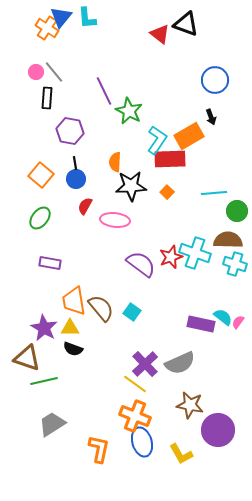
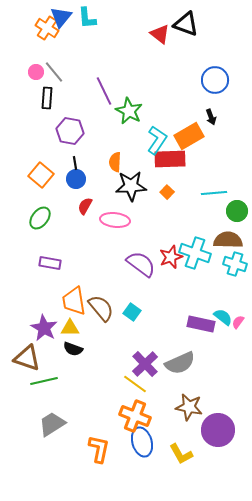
brown star at (190, 405): moved 1 px left, 2 px down
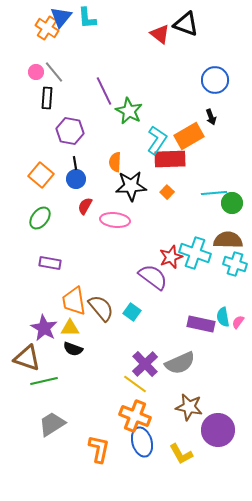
green circle at (237, 211): moved 5 px left, 8 px up
purple semicircle at (141, 264): moved 12 px right, 13 px down
cyan semicircle at (223, 317): rotated 138 degrees counterclockwise
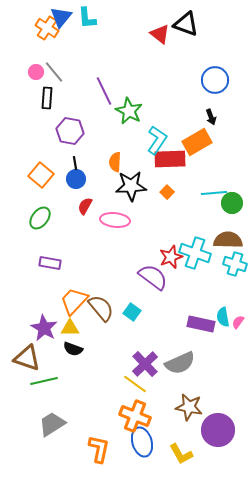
orange rectangle at (189, 136): moved 8 px right, 6 px down
orange trapezoid at (74, 301): rotated 52 degrees clockwise
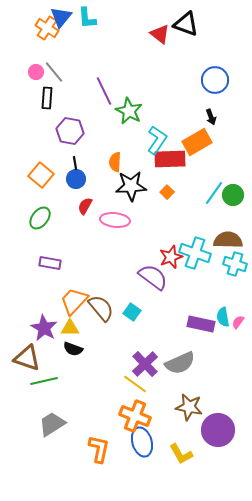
cyan line at (214, 193): rotated 50 degrees counterclockwise
green circle at (232, 203): moved 1 px right, 8 px up
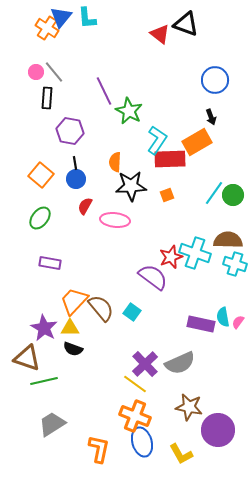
orange square at (167, 192): moved 3 px down; rotated 24 degrees clockwise
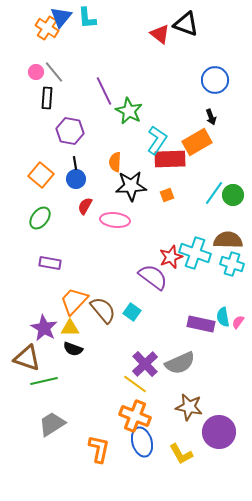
cyan cross at (235, 264): moved 3 px left
brown semicircle at (101, 308): moved 2 px right, 2 px down
purple circle at (218, 430): moved 1 px right, 2 px down
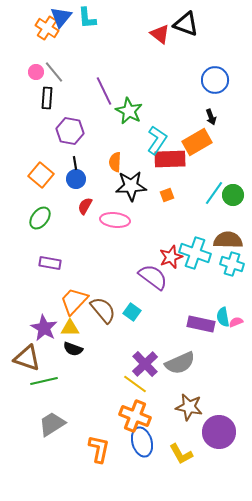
pink semicircle at (238, 322): moved 2 px left; rotated 32 degrees clockwise
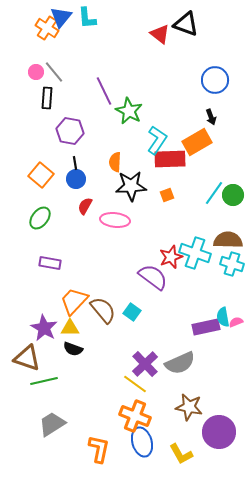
purple rectangle at (201, 324): moved 5 px right, 3 px down; rotated 24 degrees counterclockwise
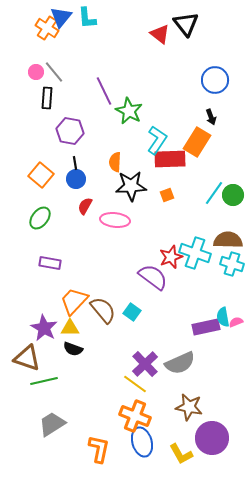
black triangle at (186, 24): rotated 32 degrees clockwise
orange rectangle at (197, 142): rotated 28 degrees counterclockwise
purple circle at (219, 432): moved 7 px left, 6 px down
